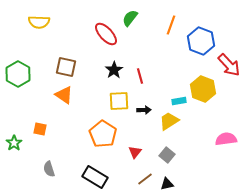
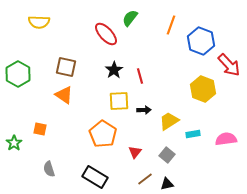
cyan rectangle: moved 14 px right, 33 px down
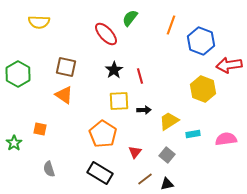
red arrow: rotated 125 degrees clockwise
black rectangle: moved 5 px right, 4 px up
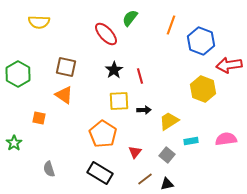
orange square: moved 1 px left, 11 px up
cyan rectangle: moved 2 px left, 7 px down
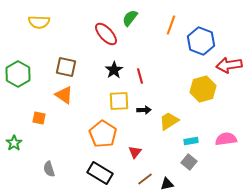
yellow hexagon: rotated 25 degrees clockwise
gray square: moved 22 px right, 7 px down
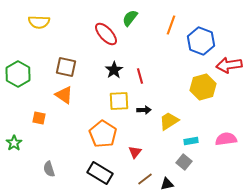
yellow hexagon: moved 2 px up
gray square: moved 5 px left
